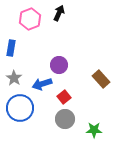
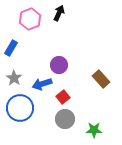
blue rectangle: rotated 21 degrees clockwise
red square: moved 1 px left
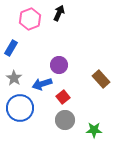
gray circle: moved 1 px down
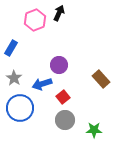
pink hexagon: moved 5 px right, 1 px down
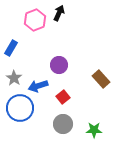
blue arrow: moved 4 px left, 2 px down
gray circle: moved 2 px left, 4 px down
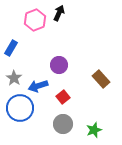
green star: rotated 21 degrees counterclockwise
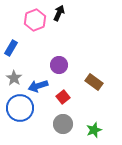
brown rectangle: moved 7 px left, 3 px down; rotated 12 degrees counterclockwise
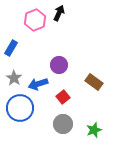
blue arrow: moved 2 px up
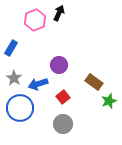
green star: moved 15 px right, 29 px up
